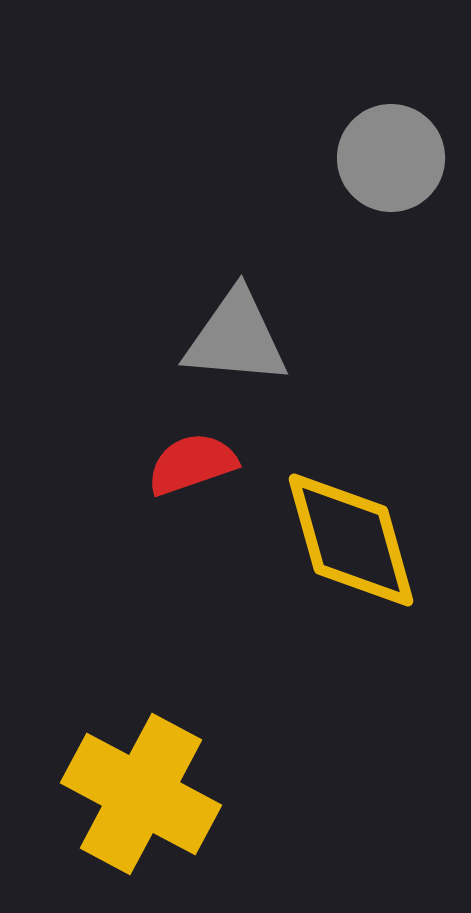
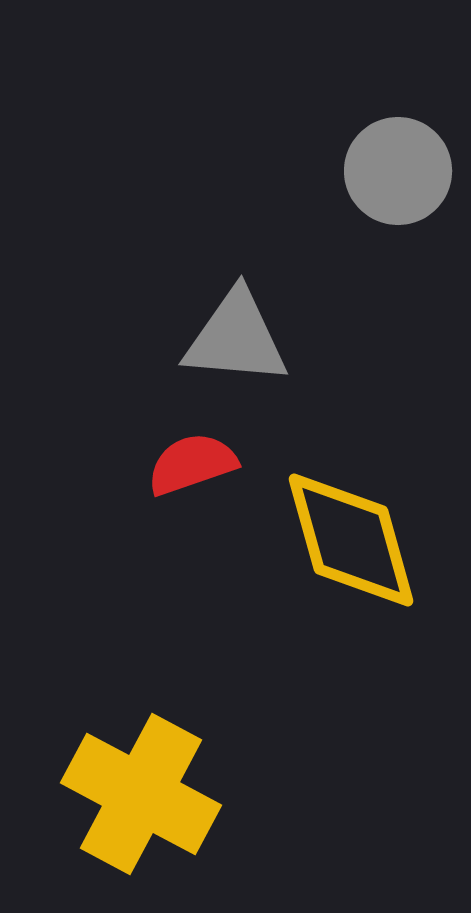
gray circle: moved 7 px right, 13 px down
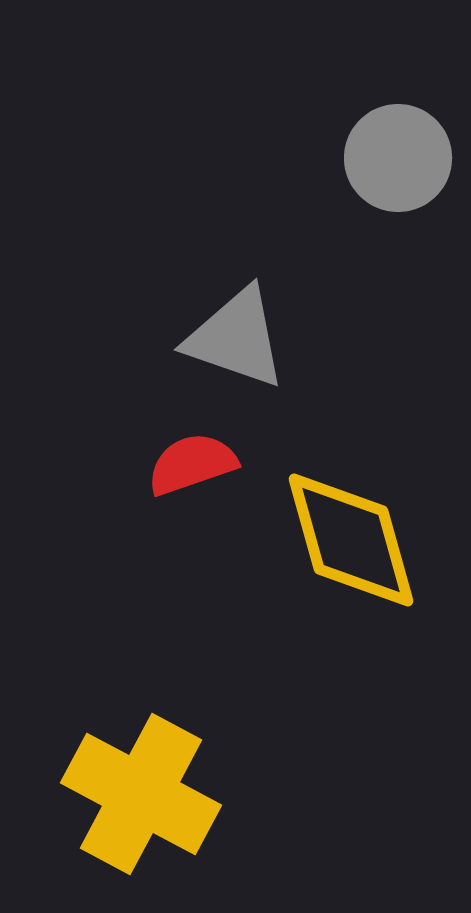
gray circle: moved 13 px up
gray triangle: rotated 14 degrees clockwise
